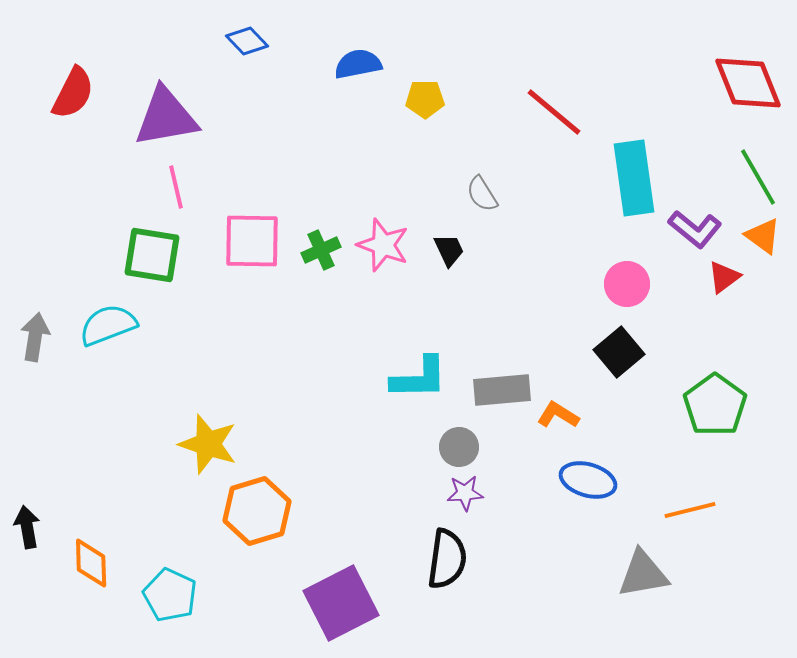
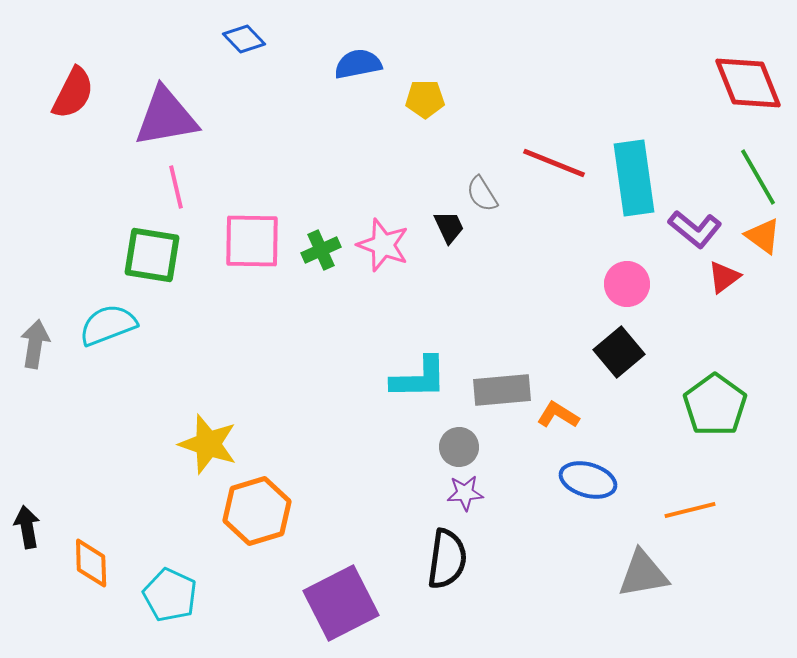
blue diamond: moved 3 px left, 2 px up
red line: moved 51 px down; rotated 18 degrees counterclockwise
black trapezoid: moved 23 px up
gray arrow: moved 7 px down
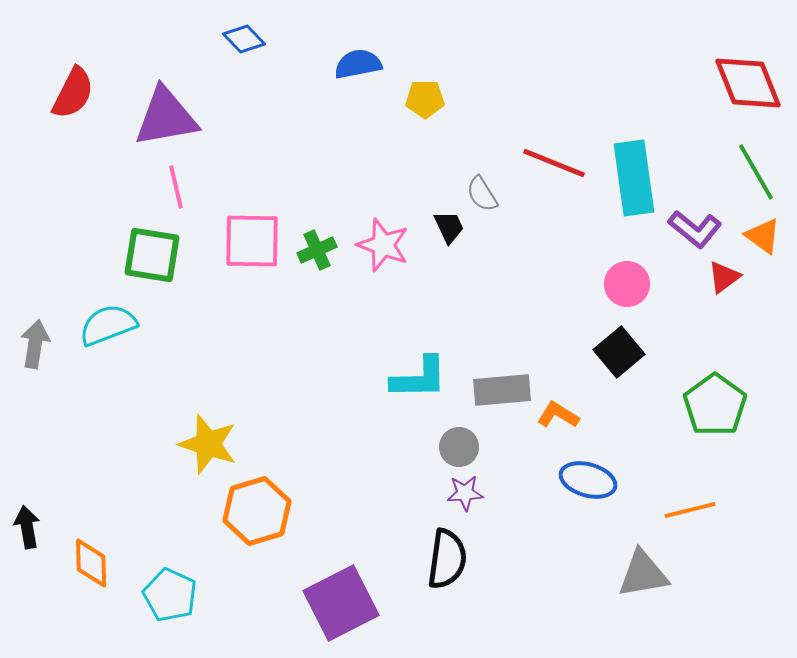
green line: moved 2 px left, 5 px up
green cross: moved 4 px left
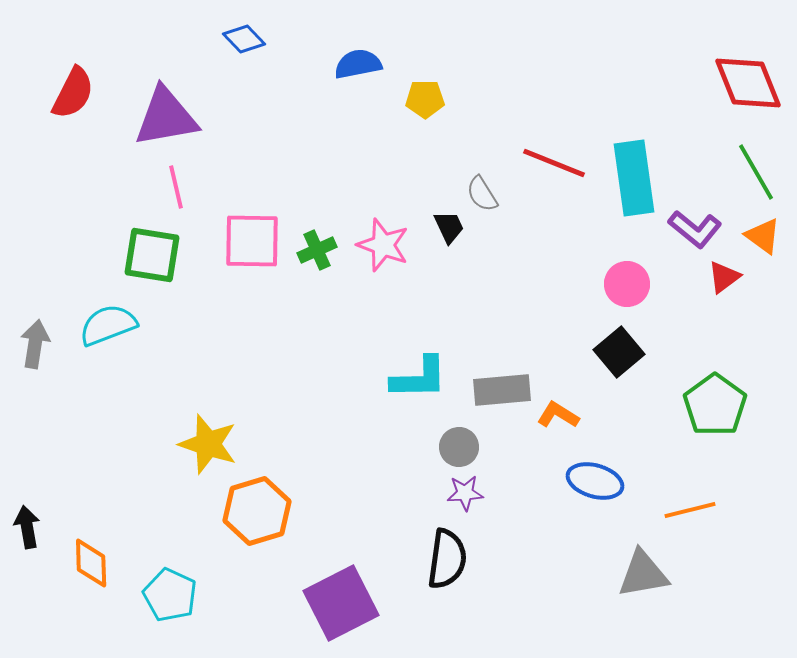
blue ellipse: moved 7 px right, 1 px down
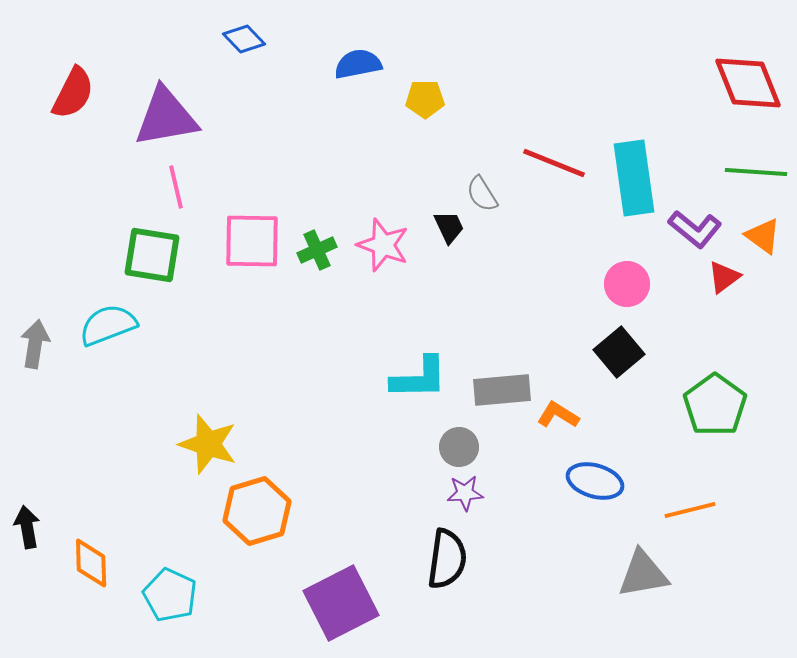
green line: rotated 56 degrees counterclockwise
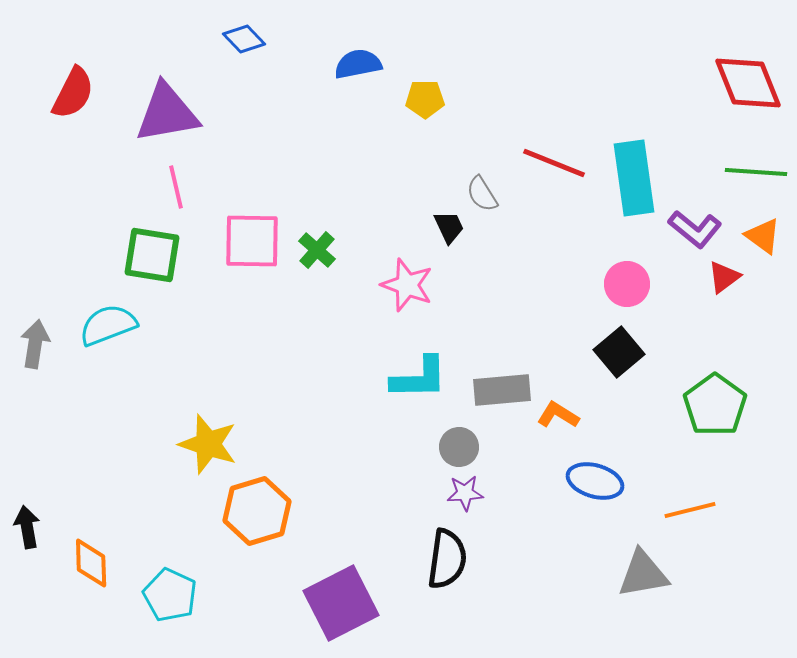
purple triangle: moved 1 px right, 4 px up
pink star: moved 24 px right, 40 px down
green cross: rotated 24 degrees counterclockwise
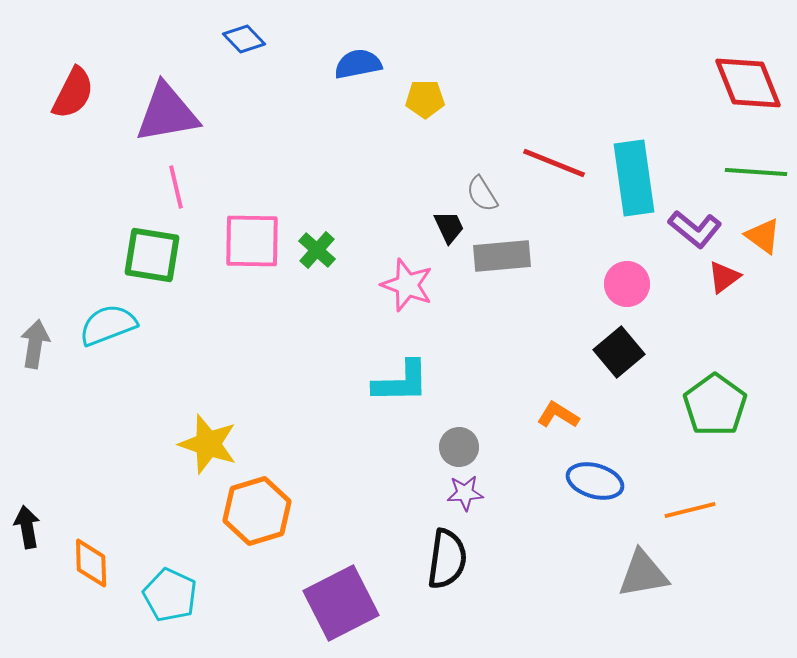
cyan L-shape: moved 18 px left, 4 px down
gray rectangle: moved 134 px up
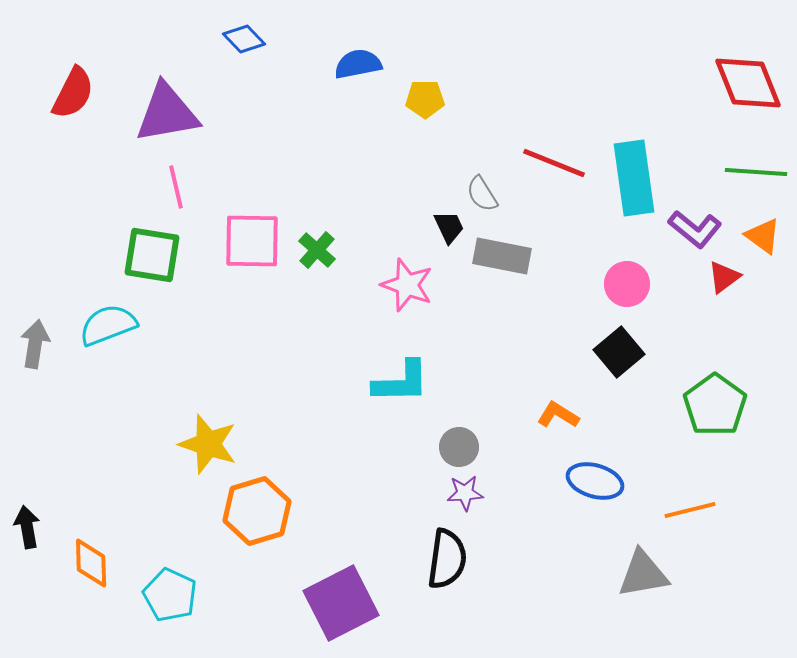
gray rectangle: rotated 16 degrees clockwise
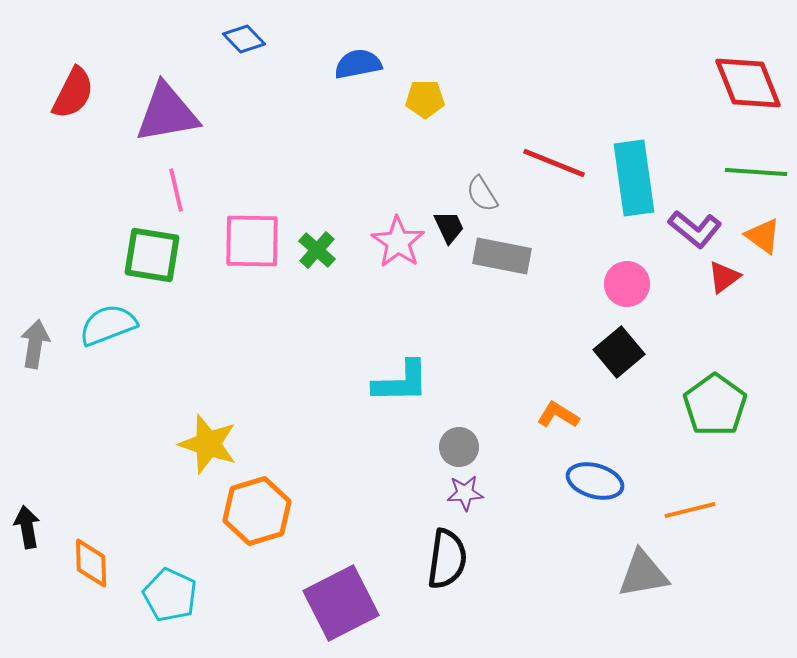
pink line: moved 3 px down
pink star: moved 9 px left, 43 px up; rotated 14 degrees clockwise
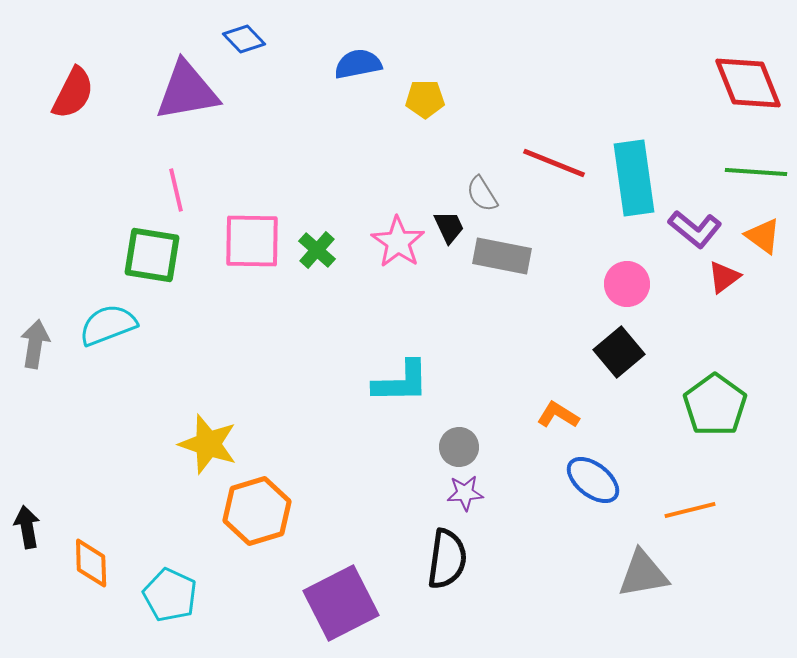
purple triangle: moved 20 px right, 22 px up
blue ellipse: moved 2 px left, 1 px up; rotated 22 degrees clockwise
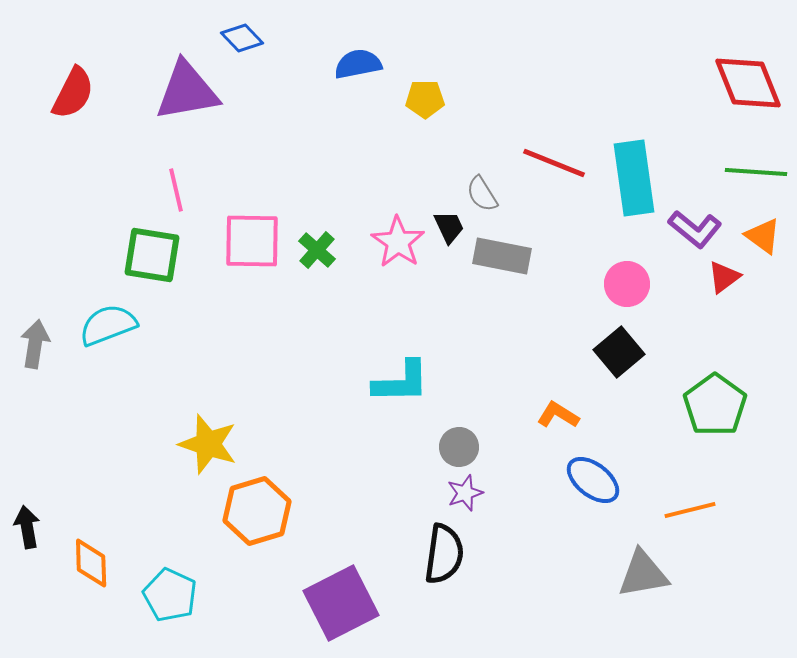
blue diamond: moved 2 px left, 1 px up
purple star: rotated 15 degrees counterclockwise
black semicircle: moved 3 px left, 5 px up
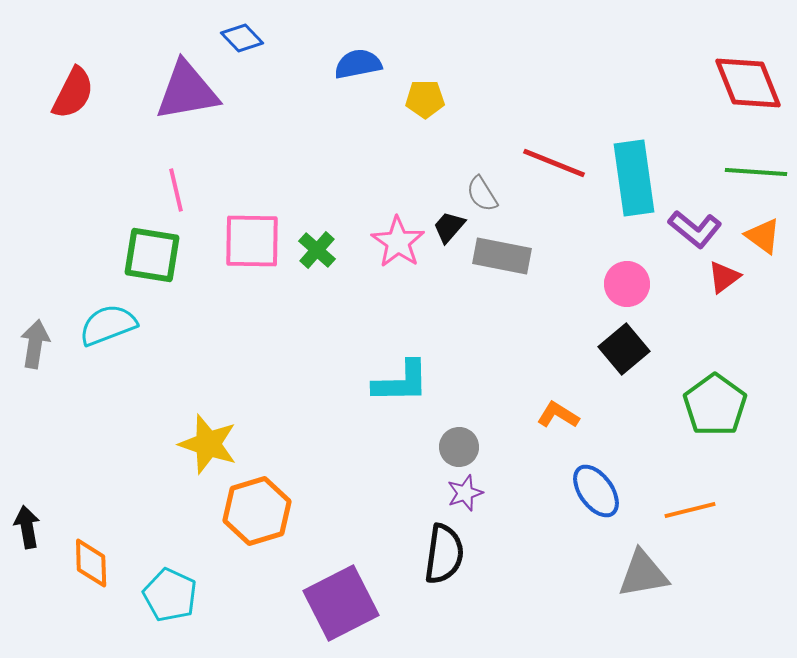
black trapezoid: rotated 114 degrees counterclockwise
black square: moved 5 px right, 3 px up
blue ellipse: moved 3 px right, 11 px down; rotated 16 degrees clockwise
